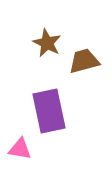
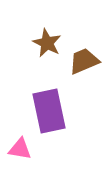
brown trapezoid: rotated 8 degrees counterclockwise
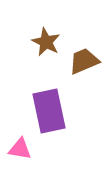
brown star: moved 1 px left, 1 px up
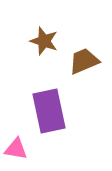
brown star: moved 2 px left, 1 px up; rotated 8 degrees counterclockwise
pink triangle: moved 4 px left
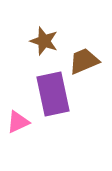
purple rectangle: moved 4 px right, 17 px up
pink triangle: moved 2 px right, 27 px up; rotated 35 degrees counterclockwise
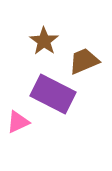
brown star: rotated 16 degrees clockwise
purple rectangle: rotated 51 degrees counterclockwise
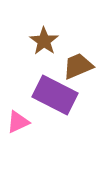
brown trapezoid: moved 6 px left, 5 px down
purple rectangle: moved 2 px right, 1 px down
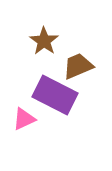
pink triangle: moved 6 px right, 3 px up
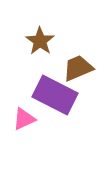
brown star: moved 4 px left
brown trapezoid: moved 2 px down
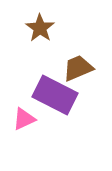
brown star: moved 13 px up
